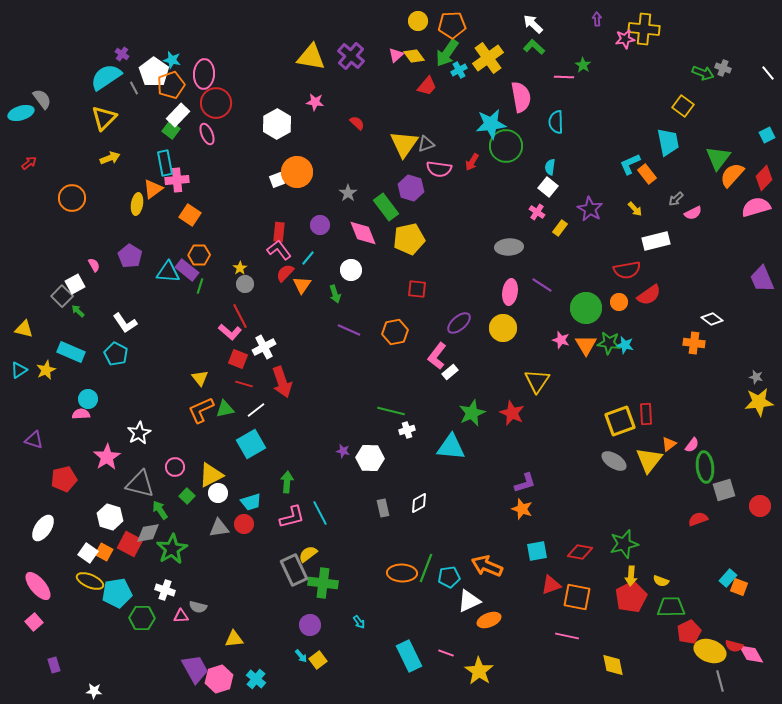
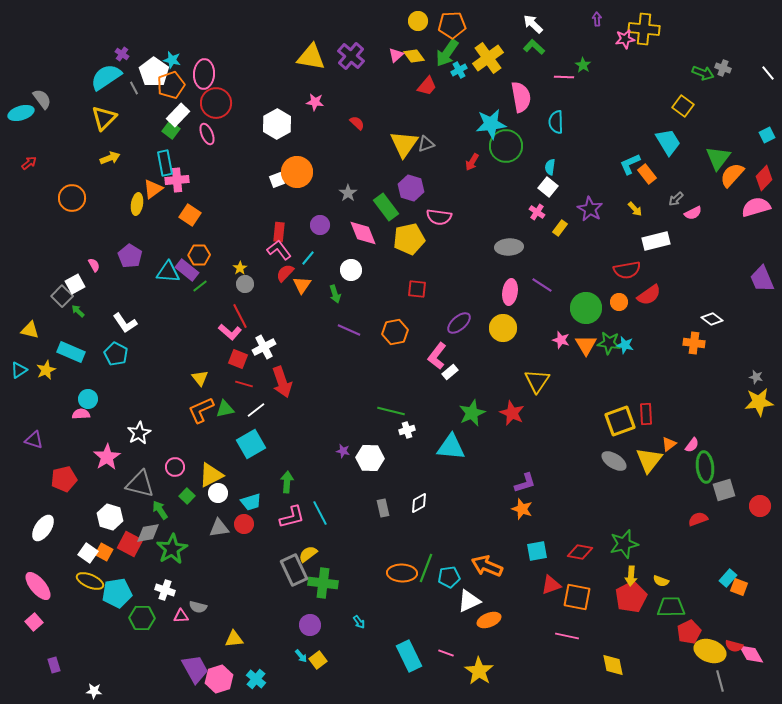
cyan trapezoid at (668, 142): rotated 20 degrees counterclockwise
pink semicircle at (439, 169): moved 48 px down
green line at (200, 286): rotated 35 degrees clockwise
yellow triangle at (24, 329): moved 6 px right, 1 px down
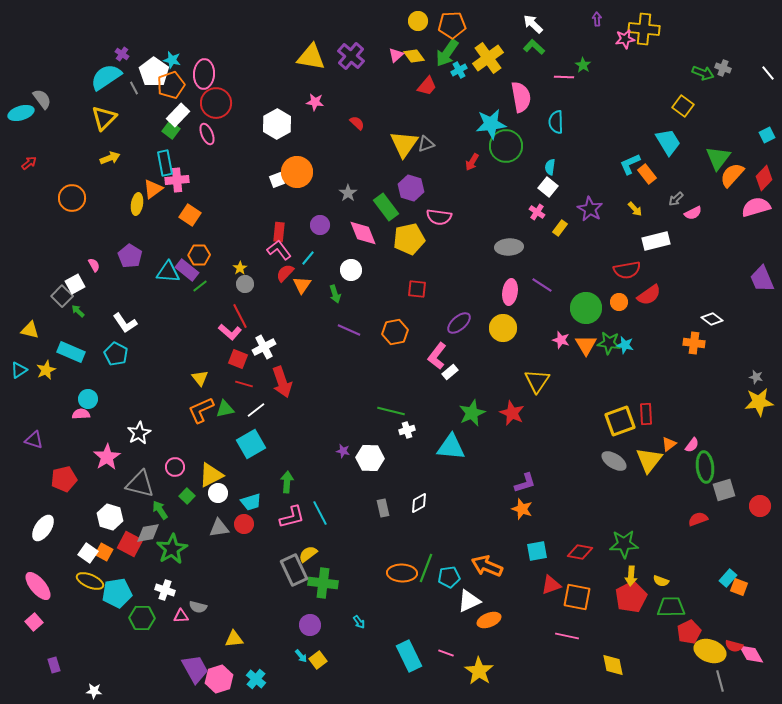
green star at (624, 544): rotated 12 degrees clockwise
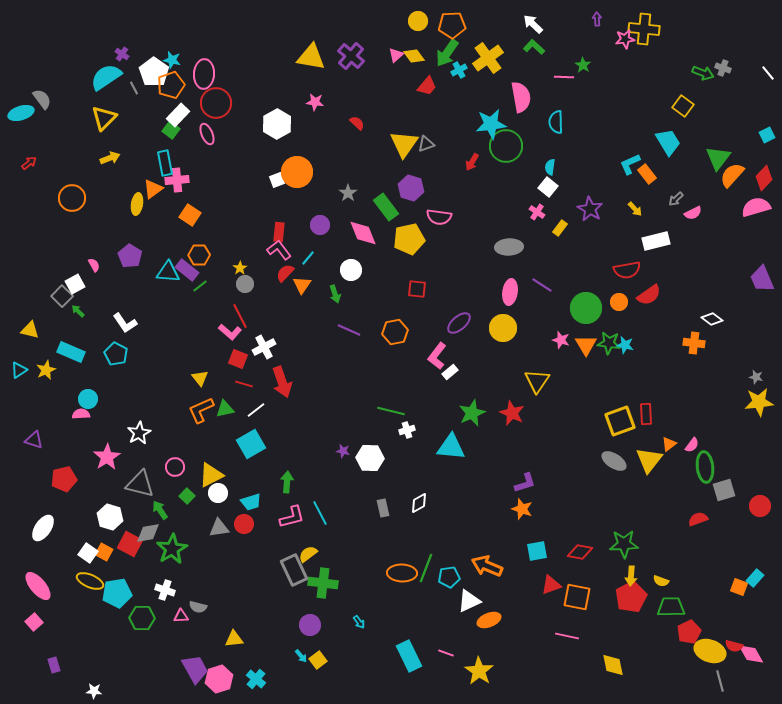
cyan rectangle at (728, 578): moved 27 px right
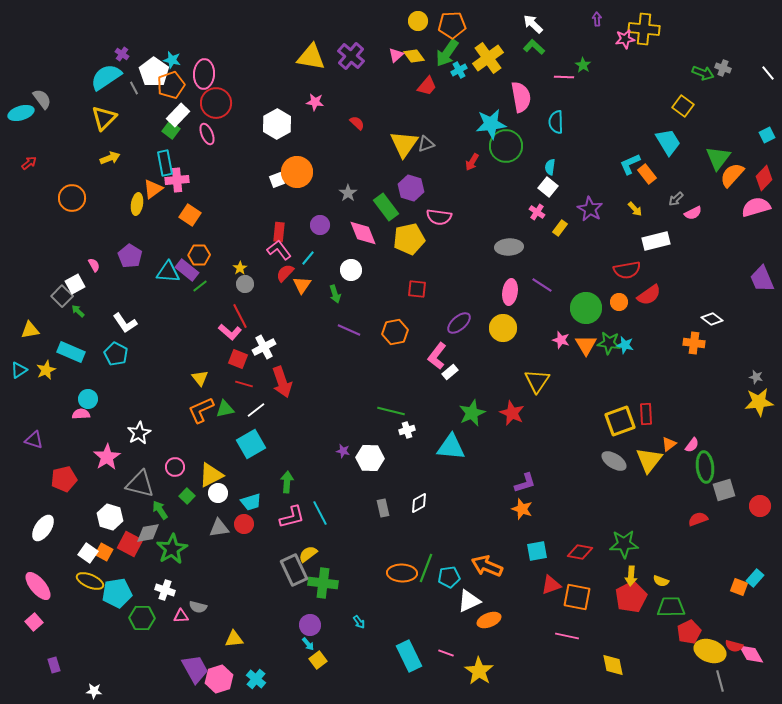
yellow triangle at (30, 330): rotated 24 degrees counterclockwise
cyan arrow at (301, 656): moved 7 px right, 12 px up
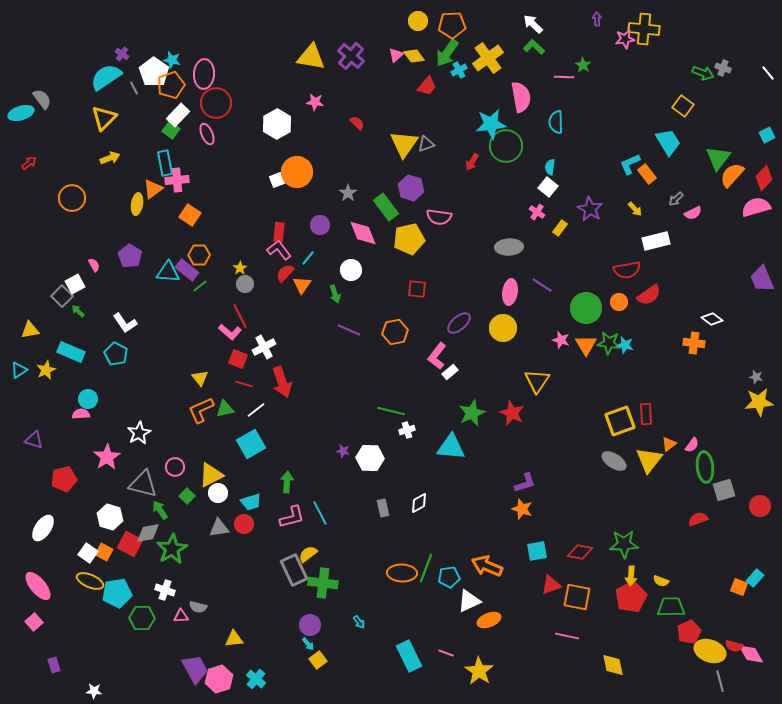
gray triangle at (140, 484): moved 3 px right
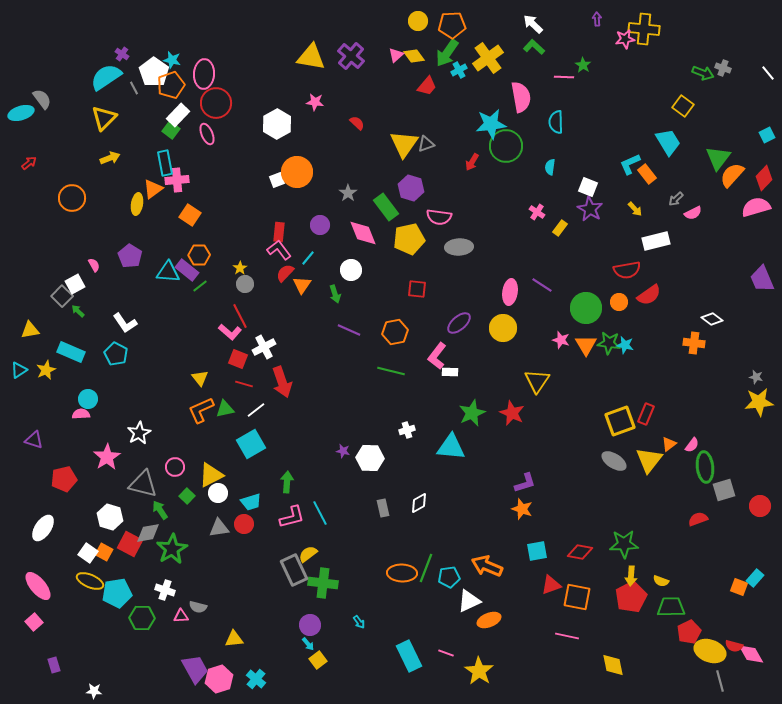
white square at (548, 187): moved 40 px right; rotated 18 degrees counterclockwise
gray ellipse at (509, 247): moved 50 px left
white rectangle at (450, 372): rotated 42 degrees clockwise
green line at (391, 411): moved 40 px up
red rectangle at (646, 414): rotated 25 degrees clockwise
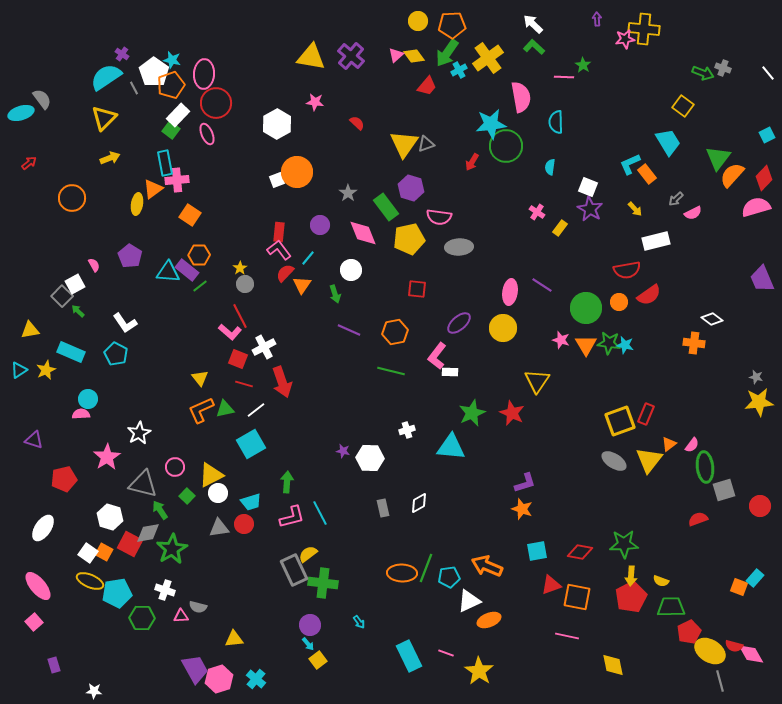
yellow ellipse at (710, 651): rotated 12 degrees clockwise
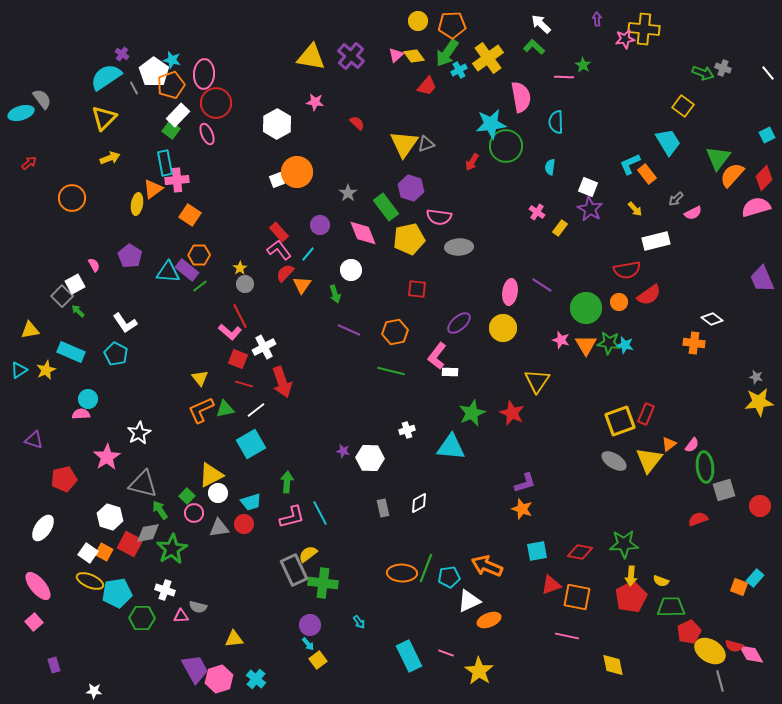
white arrow at (533, 24): moved 8 px right
red rectangle at (279, 232): rotated 48 degrees counterclockwise
cyan line at (308, 258): moved 4 px up
pink circle at (175, 467): moved 19 px right, 46 px down
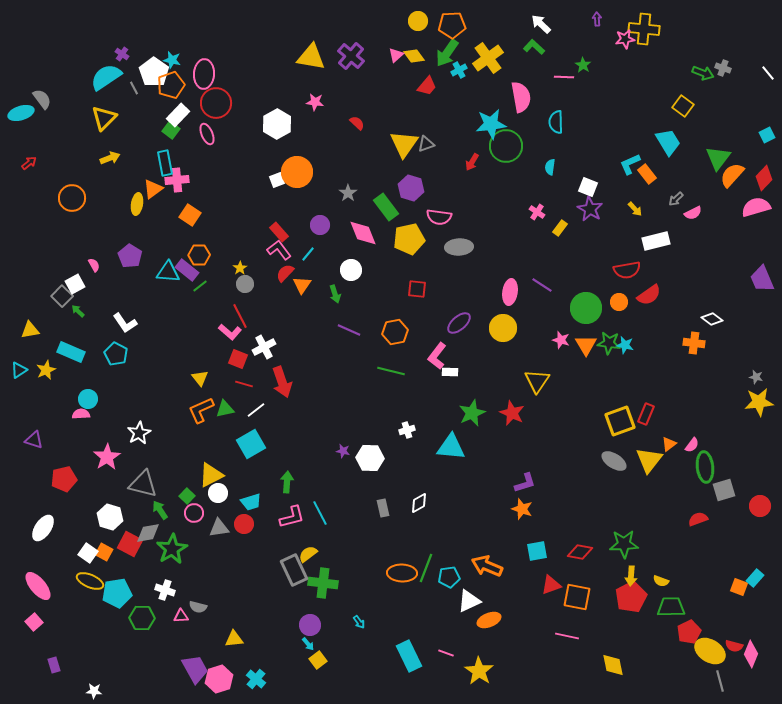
pink diamond at (751, 654): rotated 52 degrees clockwise
